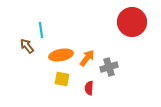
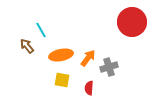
cyan line: rotated 21 degrees counterclockwise
orange arrow: moved 1 px right
yellow square: moved 1 px down
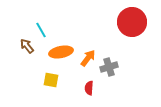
orange ellipse: moved 3 px up
yellow square: moved 11 px left
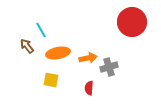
orange ellipse: moved 3 px left, 1 px down
orange arrow: rotated 42 degrees clockwise
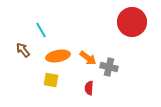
brown arrow: moved 4 px left, 4 px down
orange ellipse: moved 3 px down
orange arrow: rotated 48 degrees clockwise
gray cross: rotated 30 degrees clockwise
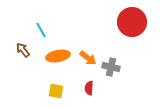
gray cross: moved 2 px right
yellow square: moved 5 px right, 11 px down
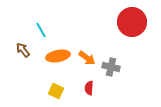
orange arrow: moved 1 px left
yellow square: rotated 14 degrees clockwise
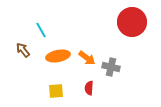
yellow square: rotated 28 degrees counterclockwise
